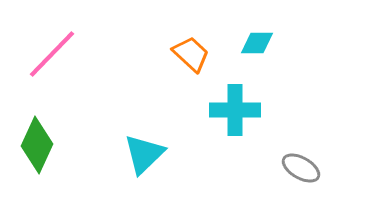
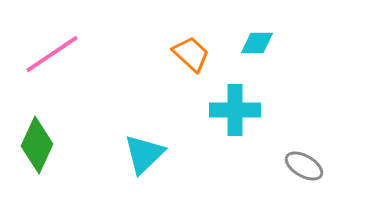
pink line: rotated 12 degrees clockwise
gray ellipse: moved 3 px right, 2 px up
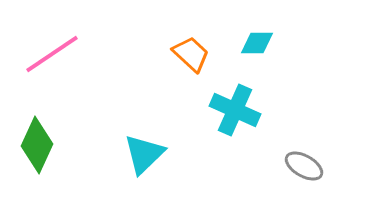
cyan cross: rotated 24 degrees clockwise
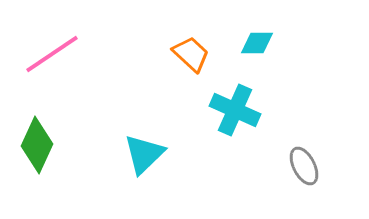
gray ellipse: rotated 33 degrees clockwise
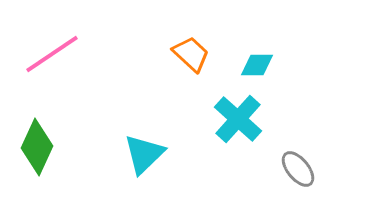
cyan diamond: moved 22 px down
cyan cross: moved 3 px right, 9 px down; rotated 18 degrees clockwise
green diamond: moved 2 px down
gray ellipse: moved 6 px left, 3 px down; rotated 12 degrees counterclockwise
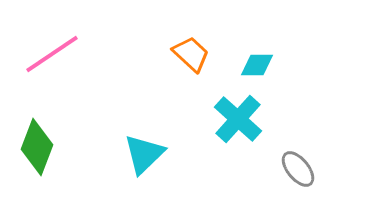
green diamond: rotated 4 degrees counterclockwise
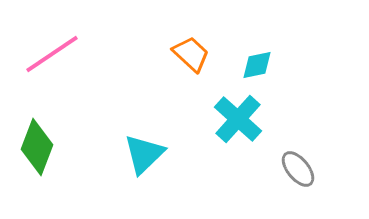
cyan diamond: rotated 12 degrees counterclockwise
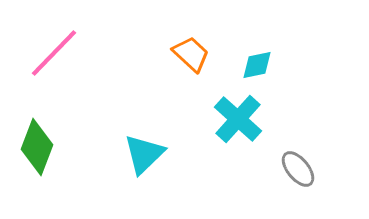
pink line: moved 2 px right, 1 px up; rotated 12 degrees counterclockwise
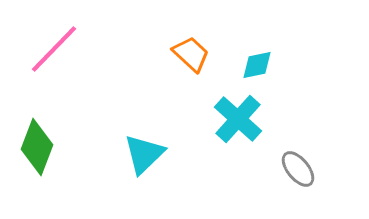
pink line: moved 4 px up
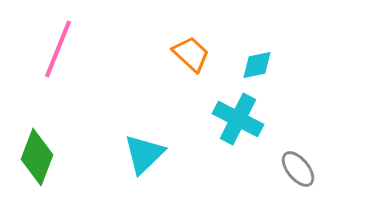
pink line: moved 4 px right; rotated 22 degrees counterclockwise
cyan cross: rotated 15 degrees counterclockwise
green diamond: moved 10 px down
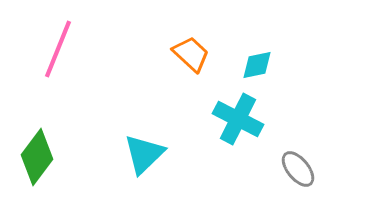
green diamond: rotated 16 degrees clockwise
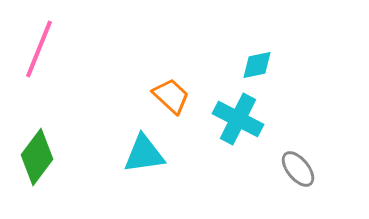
pink line: moved 19 px left
orange trapezoid: moved 20 px left, 42 px down
cyan triangle: rotated 36 degrees clockwise
